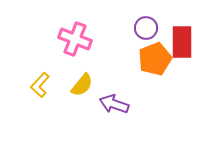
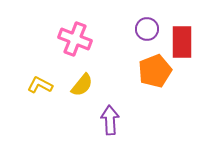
purple circle: moved 1 px right, 1 px down
orange pentagon: moved 12 px down
yellow L-shape: rotated 75 degrees clockwise
purple arrow: moved 4 px left, 16 px down; rotated 68 degrees clockwise
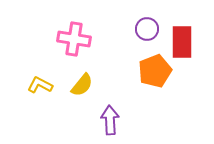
pink cross: moved 1 px left; rotated 12 degrees counterclockwise
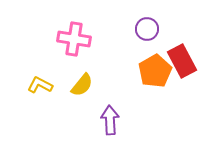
red rectangle: moved 19 px down; rotated 28 degrees counterclockwise
orange pentagon: rotated 8 degrees counterclockwise
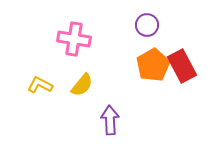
purple circle: moved 4 px up
red rectangle: moved 5 px down
orange pentagon: moved 2 px left, 6 px up
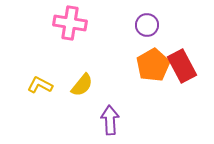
pink cross: moved 4 px left, 16 px up
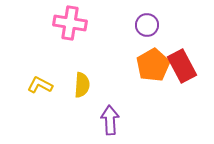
yellow semicircle: rotated 35 degrees counterclockwise
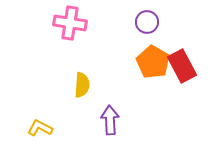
purple circle: moved 3 px up
orange pentagon: moved 3 px up; rotated 12 degrees counterclockwise
yellow L-shape: moved 43 px down
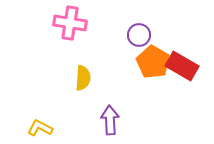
purple circle: moved 8 px left, 13 px down
red rectangle: rotated 32 degrees counterclockwise
yellow semicircle: moved 1 px right, 7 px up
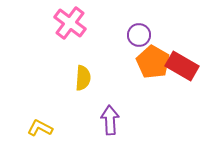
pink cross: rotated 28 degrees clockwise
